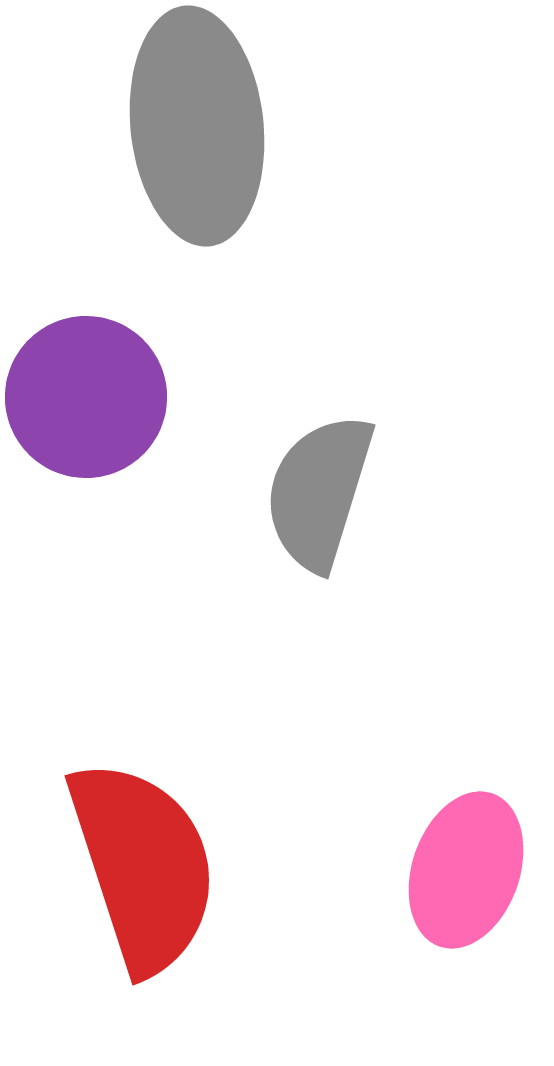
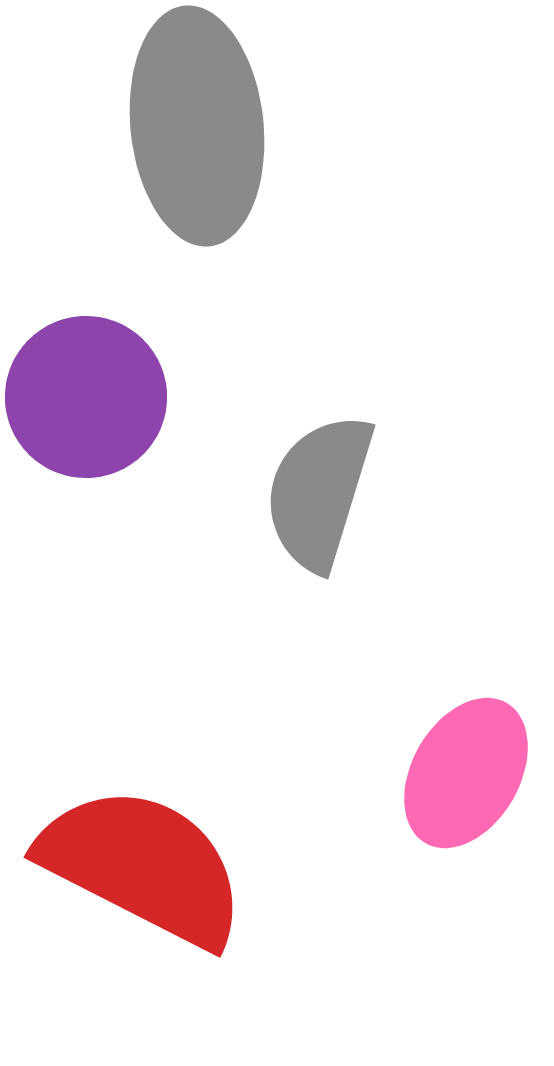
red semicircle: rotated 45 degrees counterclockwise
pink ellipse: moved 97 px up; rotated 11 degrees clockwise
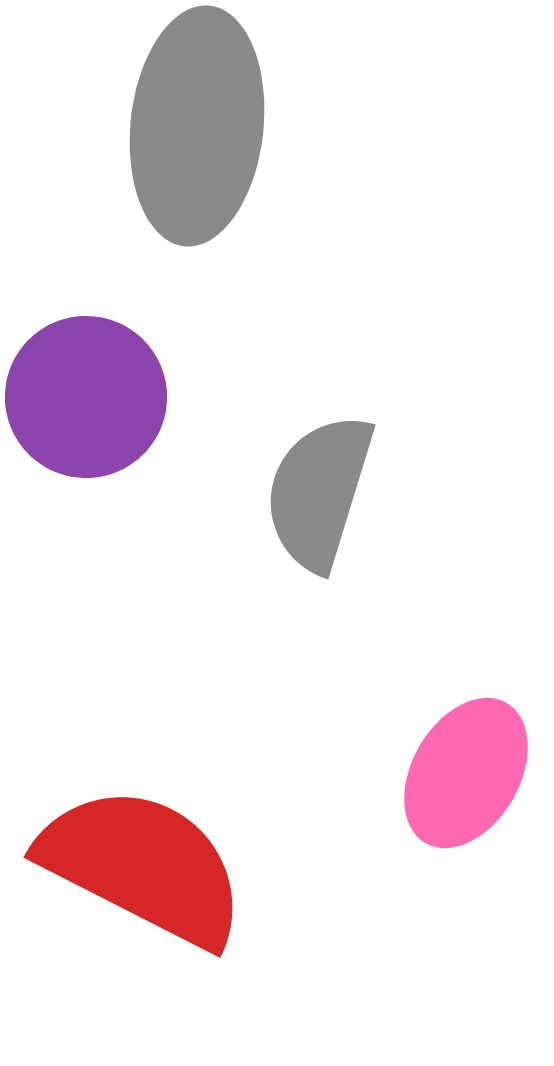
gray ellipse: rotated 12 degrees clockwise
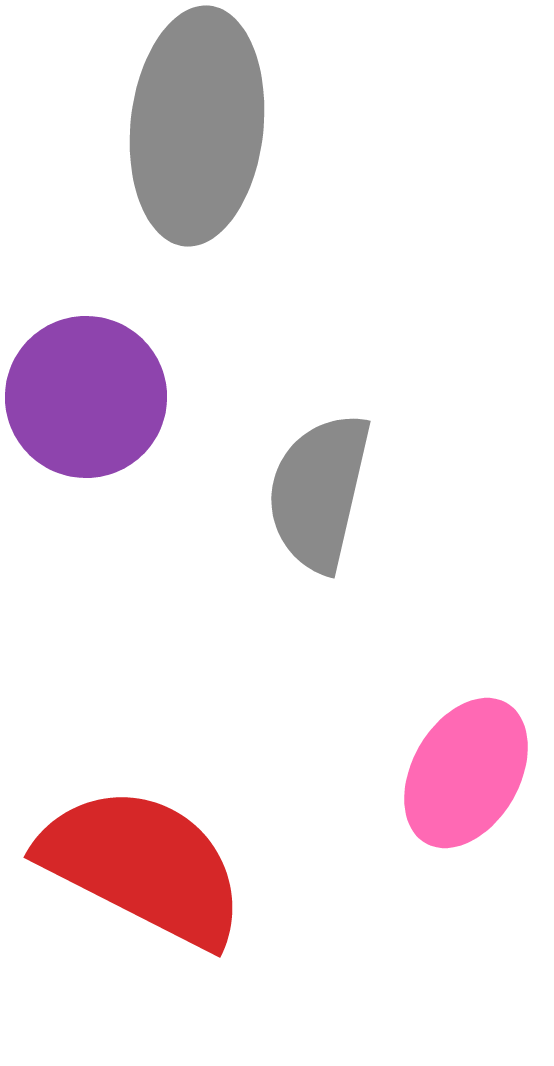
gray semicircle: rotated 4 degrees counterclockwise
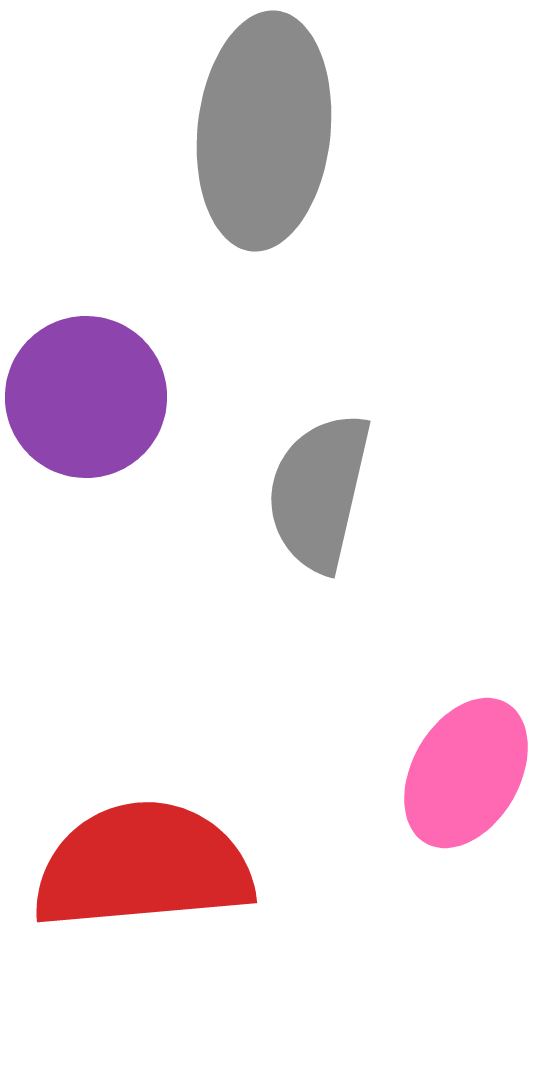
gray ellipse: moved 67 px right, 5 px down
red semicircle: rotated 32 degrees counterclockwise
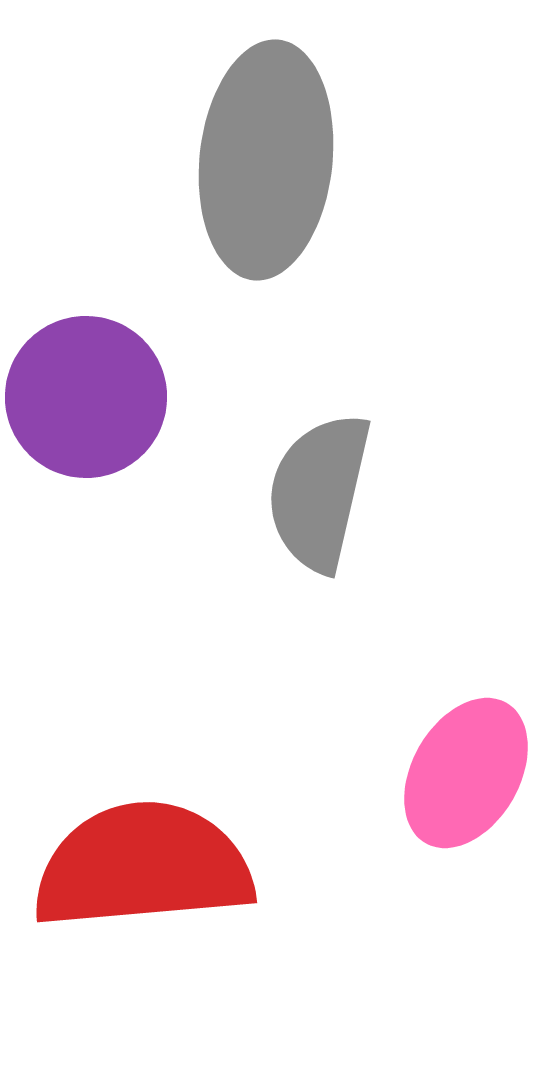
gray ellipse: moved 2 px right, 29 px down
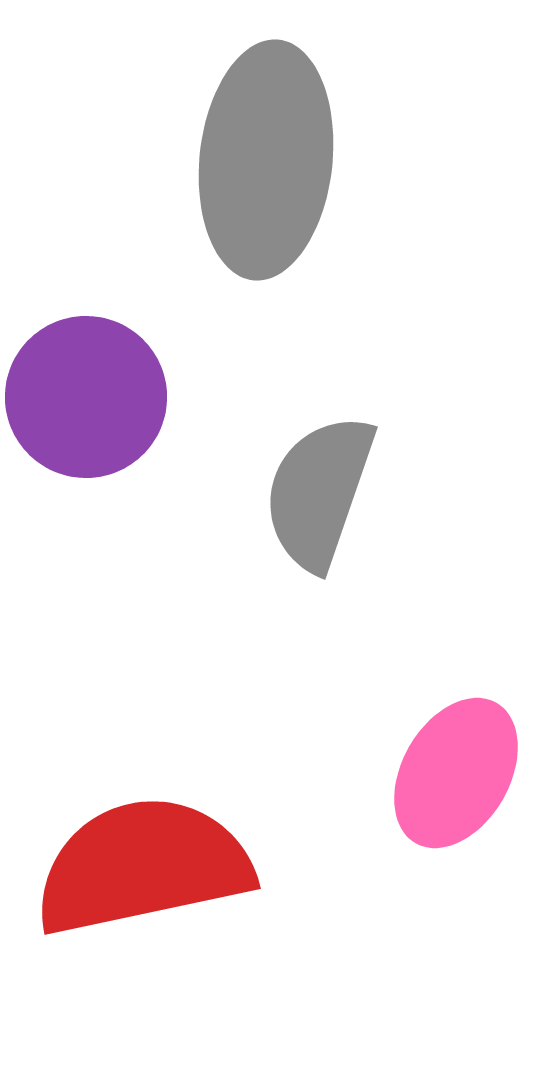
gray semicircle: rotated 6 degrees clockwise
pink ellipse: moved 10 px left
red semicircle: rotated 7 degrees counterclockwise
